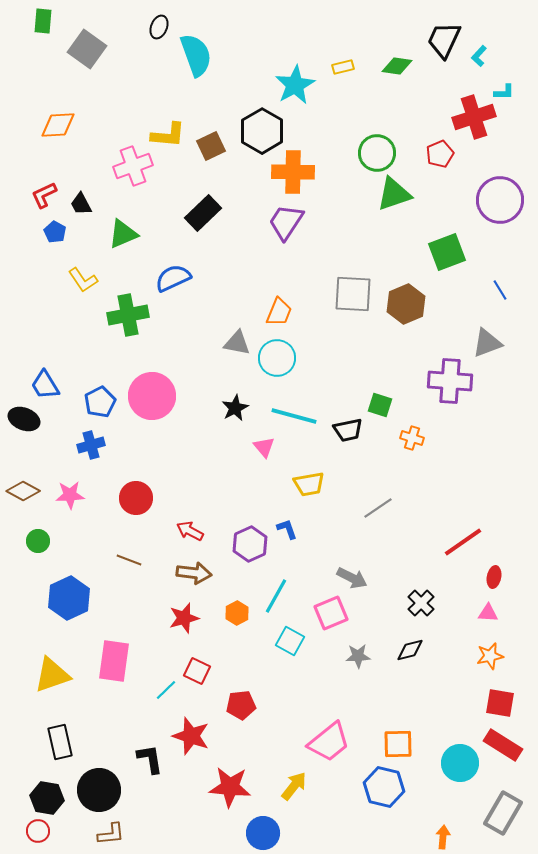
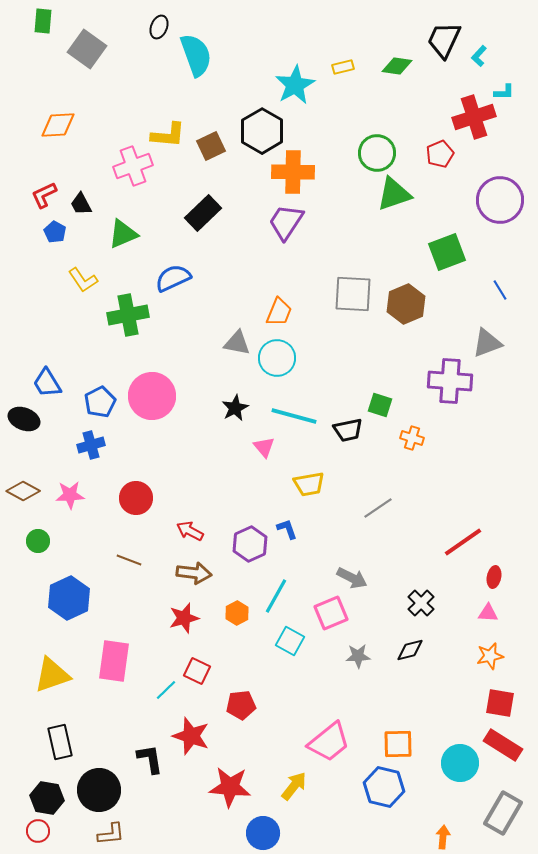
blue trapezoid at (45, 385): moved 2 px right, 2 px up
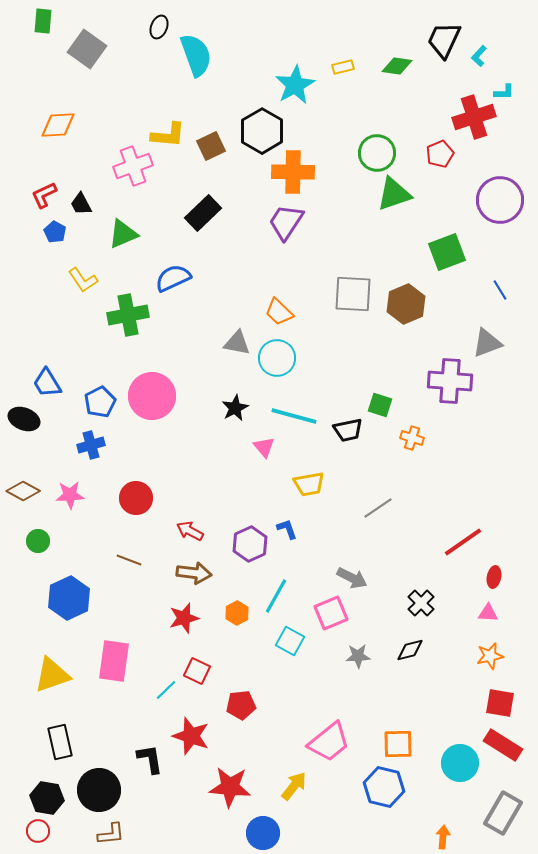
orange trapezoid at (279, 312): rotated 112 degrees clockwise
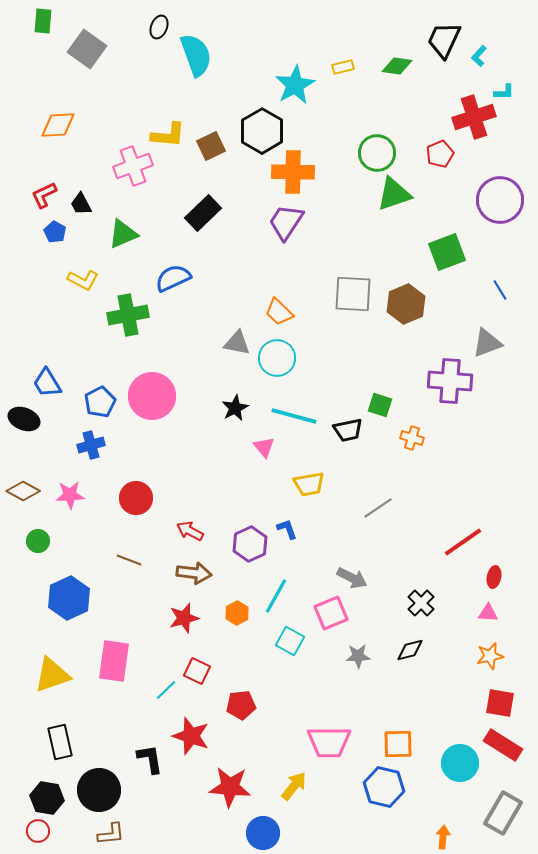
yellow L-shape at (83, 280): rotated 28 degrees counterclockwise
pink trapezoid at (329, 742): rotated 39 degrees clockwise
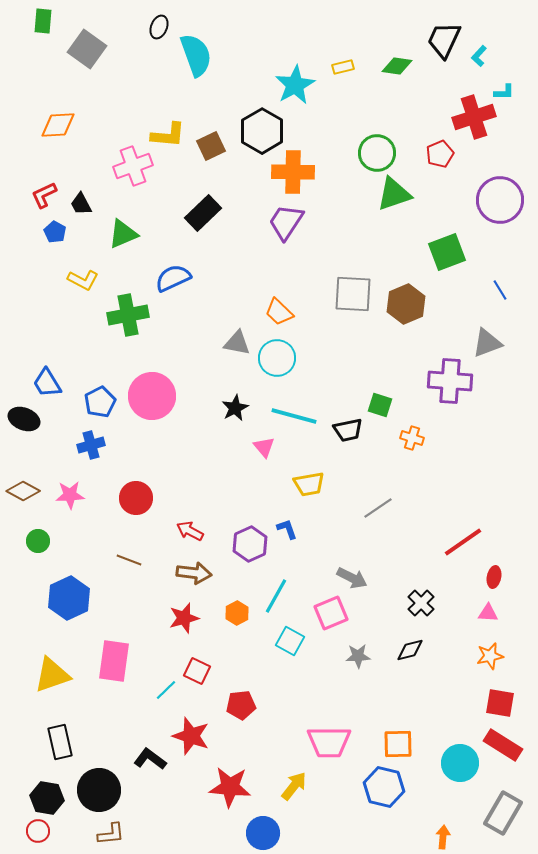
black L-shape at (150, 759): rotated 44 degrees counterclockwise
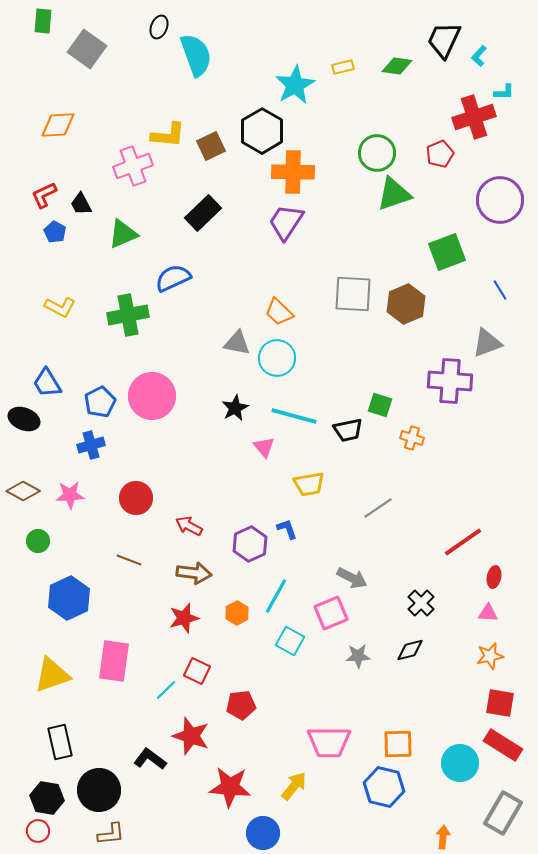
yellow L-shape at (83, 280): moved 23 px left, 27 px down
red arrow at (190, 531): moved 1 px left, 5 px up
